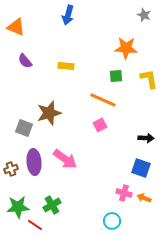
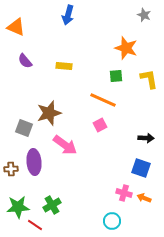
orange star: rotated 15 degrees clockwise
yellow rectangle: moved 2 px left
pink arrow: moved 14 px up
brown cross: rotated 16 degrees clockwise
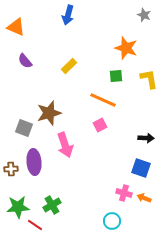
yellow rectangle: moved 5 px right; rotated 49 degrees counterclockwise
pink arrow: rotated 35 degrees clockwise
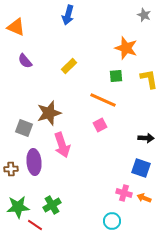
pink arrow: moved 3 px left
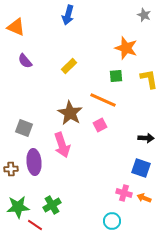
brown star: moved 21 px right; rotated 25 degrees counterclockwise
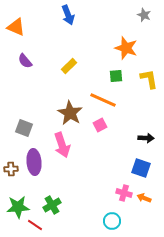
blue arrow: rotated 36 degrees counterclockwise
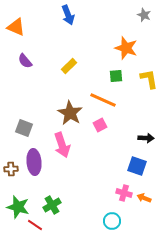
blue square: moved 4 px left, 2 px up
green star: rotated 20 degrees clockwise
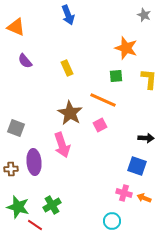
yellow rectangle: moved 2 px left, 2 px down; rotated 70 degrees counterclockwise
yellow L-shape: rotated 15 degrees clockwise
gray square: moved 8 px left
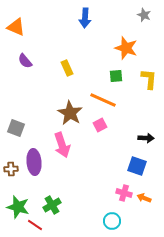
blue arrow: moved 17 px right, 3 px down; rotated 24 degrees clockwise
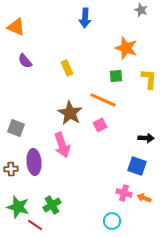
gray star: moved 3 px left, 5 px up
